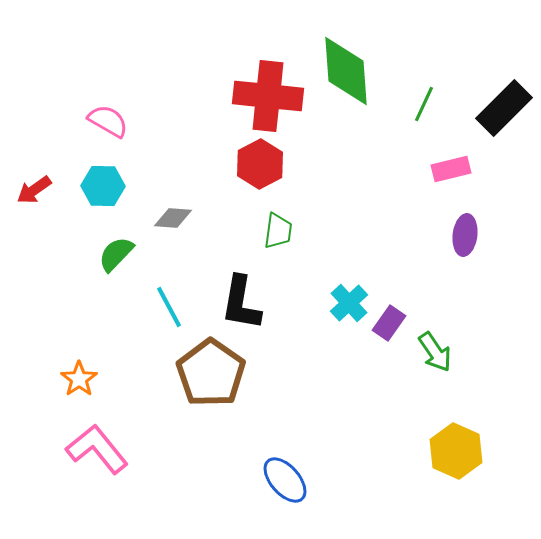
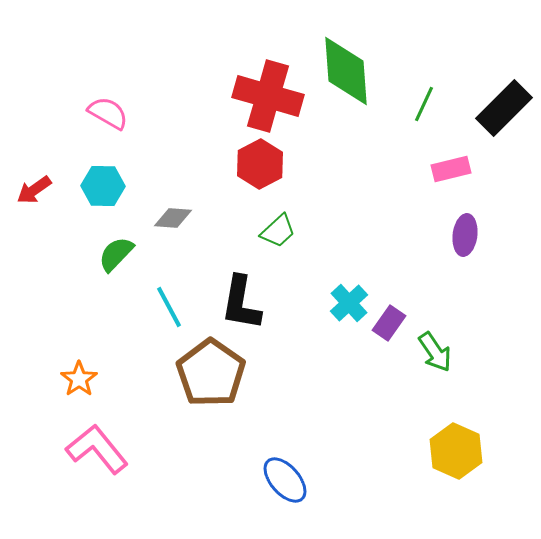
red cross: rotated 10 degrees clockwise
pink semicircle: moved 8 px up
green trapezoid: rotated 39 degrees clockwise
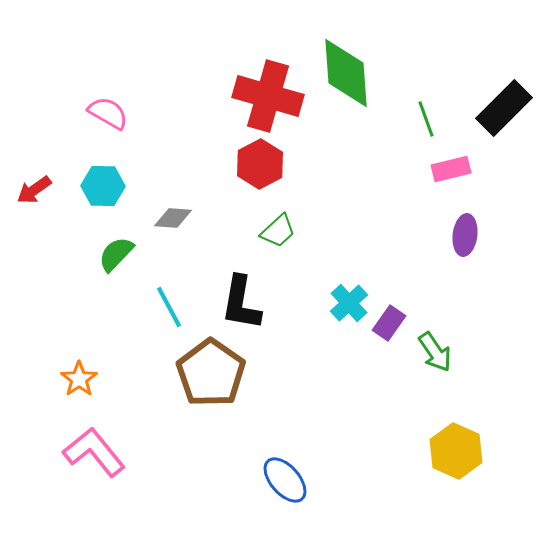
green diamond: moved 2 px down
green line: moved 2 px right, 15 px down; rotated 45 degrees counterclockwise
pink L-shape: moved 3 px left, 3 px down
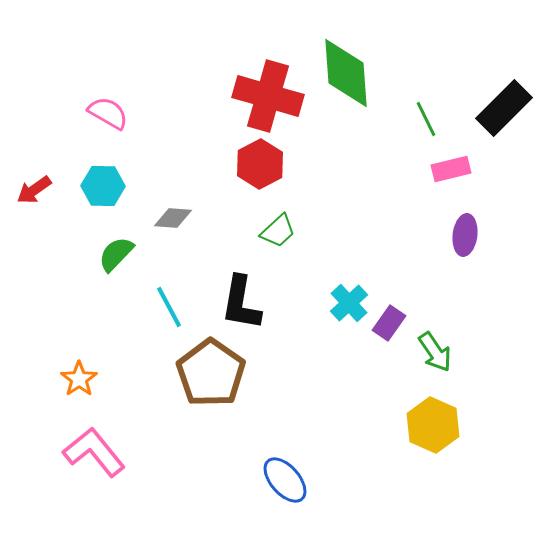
green line: rotated 6 degrees counterclockwise
yellow hexagon: moved 23 px left, 26 px up
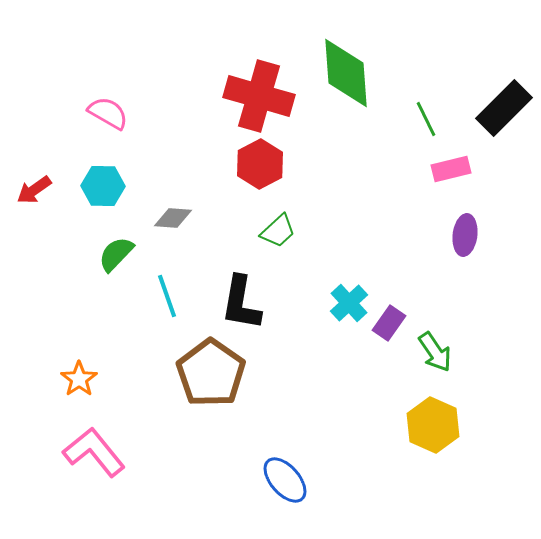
red cross: moved 9 px left
cyan line: moved 2 px left, 11 px up; rotated 9 degrees clockwise
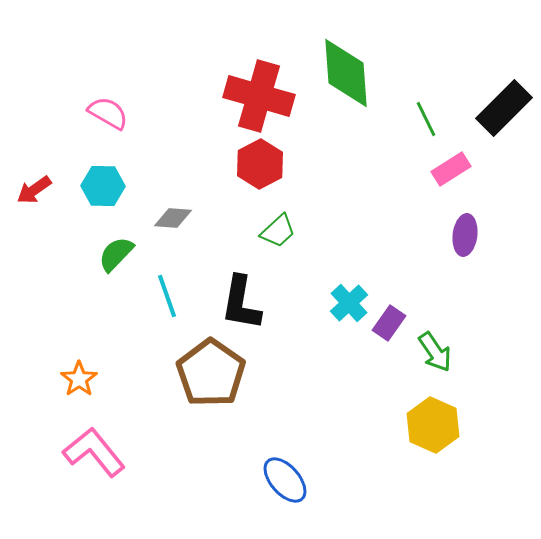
pink rectangle: rotated 18 degrees counterclockwise
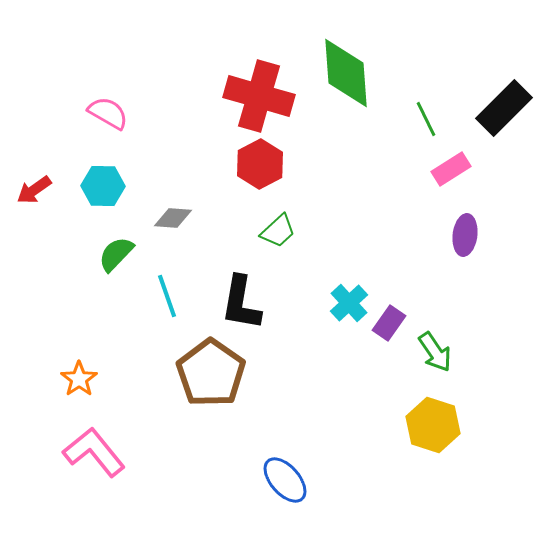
yellow hexagon: rotated 6 degrees counterclockwise
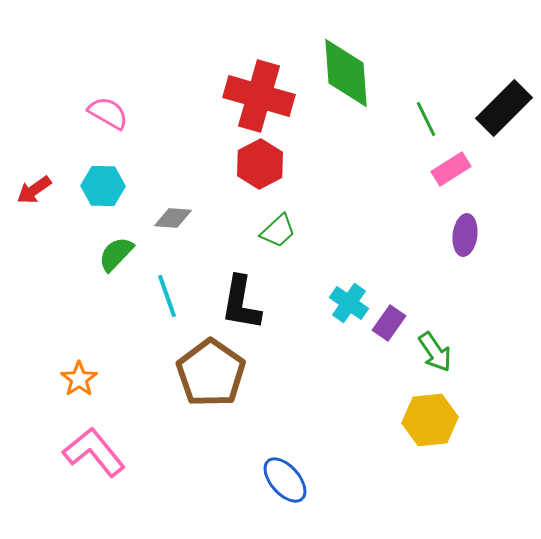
cyan cross: rotated 12 degrees counterclockwise
yellow hexagon: moved 3 px left, 5 px up; rotated 24 degrees counterclockwise
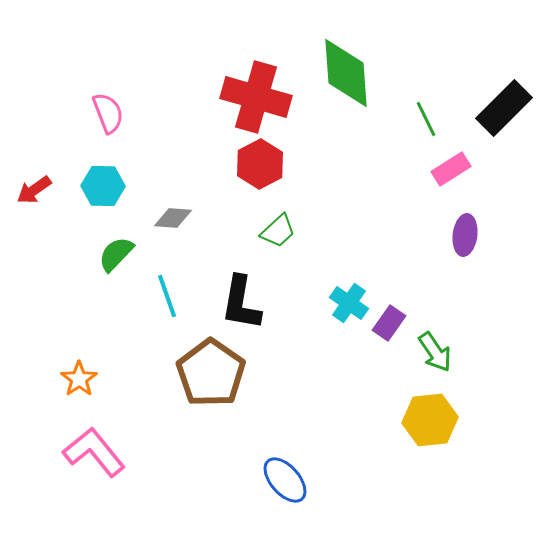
red cross: moved 3 px left, 1 px down
pink semicircle: rotated 39 degrees clockwise
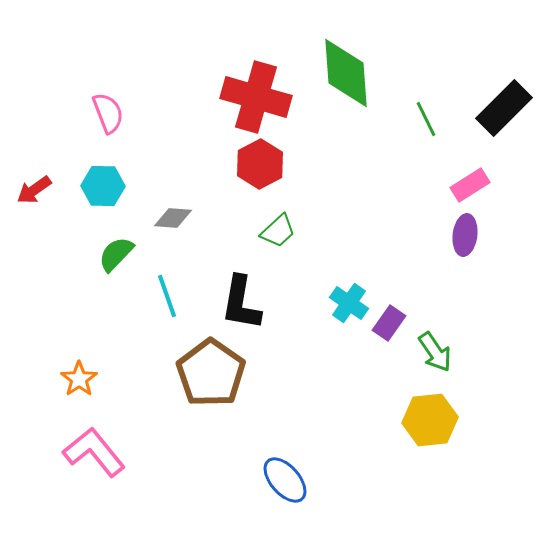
pink rectangle: moved 19 px right, 16 px down
